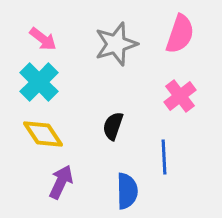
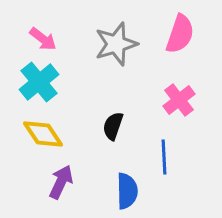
cyan cross: rotated 6 degrees clockwise
pink cross: moved 1 px left, 4 px down
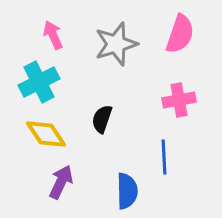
pink arrow: moved 10 px right, 4 px up; rotated 152 degrees counterclockwise
cyan cross: rotated 12 degrees clockwise
pink cross: rotated 28 degrees clockwise
black semicircle: moved 11 px left, 7 px up
yellow diamond: moved 3 px right
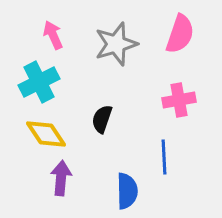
purple arrow: moved 4 px up; rotated 20 degrees counterclockwise
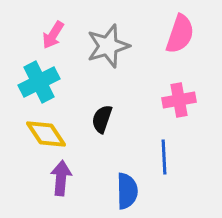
pink arrow: rotated 124 degrees counterclockwise
gray star: moved 8 px left, 2 px down
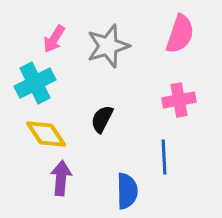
pink arrow: moved 1 px right, 4 px down
cyan cross: moved 4 px left, 1 px down
black semicircle: rotated 8 degrees clockwise
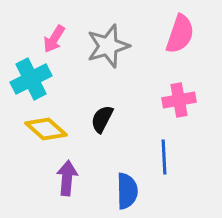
cyan cross: moved 4 px left, 4 px up
yellow diamond: moved 5 px up; rotated 15 degrees counterclockwise
purple arrow: moved 6 px right
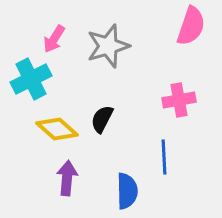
pink semicircle: moved 11 px right, 8 px up
yellow diamond: moved 11 px right
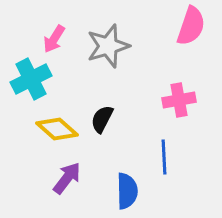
purple arrow: rotated 32 degrees clockwise
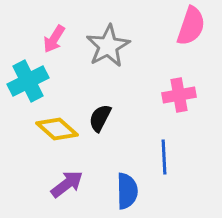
gray star: rotated 12 degrees counterclockwise
cyan cross: moved 3 px left, 2 px down
pink cross: moved 5 px up
black semicircle: moved 2 px left, 1 px up
purple arrow: moved 6 px down; rotated 16 degrees clockwise
